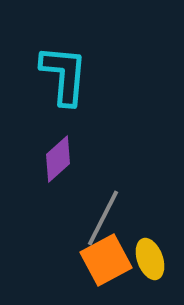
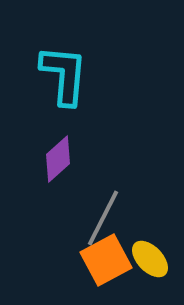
yellow ellipse: rotated 24 degrees counterclockwise
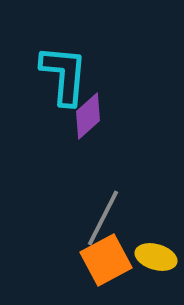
purple diamond: moved 30 px right, 43 px up
yellow ellipse: moved 6 px right, 2 px up; rotated 30 degrees counterclockwise
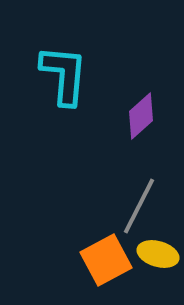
purple diamond: moved 53 px right
gray line: moved 36 px right, 12 px up
yellow ellipse: moved 2 px right, 3 px up
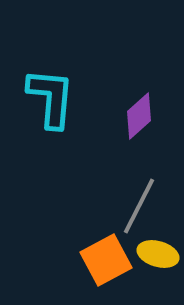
cyan L-shape: moved 13 px left, 23 px down
purple diamond: moved 2 px left
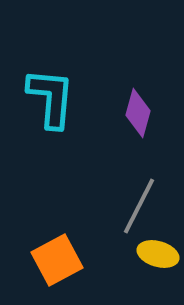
purple diamond: moved 1 px left, 3 px up; rotated 33 degrees counterclockwise
orange square: moved 49 px left
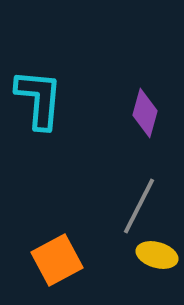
cyan L-shape: moved 12 px left, 1 px down
purple diamond: moved 7 px right
yellow ellipse: moved 1 px left, 1 px down
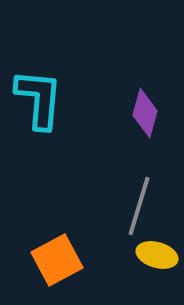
gray line: rotated 10 degrees counterclockwise
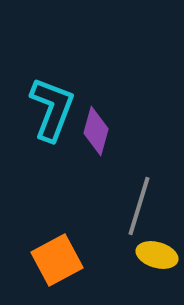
cyan L-shape: moved 13 px right, 10 px down; rotated 16 degrees clockwise
purple diamond: moved 49 px left, 18 px down
